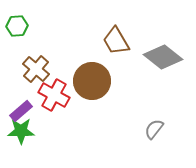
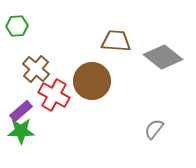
brown trapezoid: rotated 124 degrees clockwise
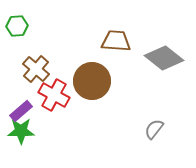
gray diamond: moved 1 px right, 1 px down
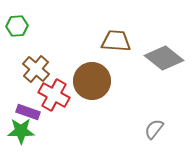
purple rectangle: moved 7 px right, 1 px down; rotated 60 degrees clockwise
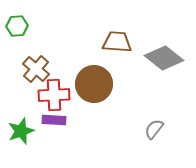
brown trapezoid: moved 1 px right, 1 px down
brown circle: moved 2 px right, 3 px down
red cross: rotated 32 degrees counterclockwise
purple rectangle: moved 26 px right, 8 px down; rotated 15 degrees counterclockwise
green star: rotated 20 degrees counterclockwise
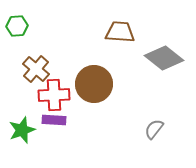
brown trapezoid: moved 3 px right, 10 px up
green star: moved 1 px right, 1 px up
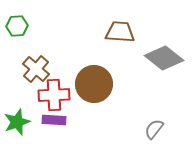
green star: moved 5 px left, 8 px up
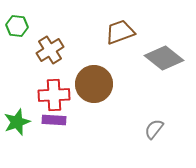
green hexagon: rotated 10 degrees clockwise
brown trapezoid: rotated 24 degrees counterclockwise
brown cross: moved 14 px right, 19 px up; rotated 16 degrees clockwise
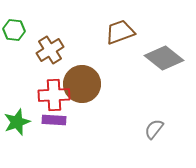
green hexagon: moved 3 px left, 4 px down
brown circle: moved 12 px left
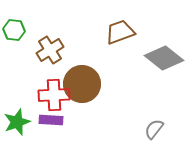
purple rectangle: moved 3 px left
